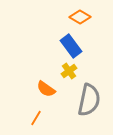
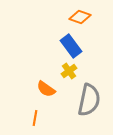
orange diamond: rotated 10 degrees counterclockwise
orange line: moved 1 px left; rotated 21 degrees counterclockwise
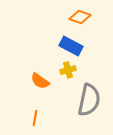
blue rectangle: rotated 25 degrees counterclockwise
yellow cross: moved 1 px left, 1 px up; rotated 21 degrees clockwise
orange semicircle: moved 6 px left, 8 px up
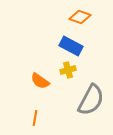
gray semicircle: moved 2 px right; rotated 16 degrees clockwise
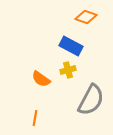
orange diamond: moved 6 px right
orange semicircle: moved 1 px right, 2 px up
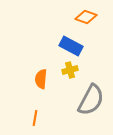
yellow cross: moved 2 px right
orange semicircle: rotated 60 degrees clockwise
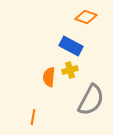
orange semicircle: moved 8 px right, 2 px up
orange line: moved 2 px left, 1 px up
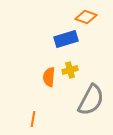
blue rectangle: moved 5 px left, 7 px up; rotated 45 degrees counterclockwise
orange line: moved 2 px down
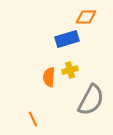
orange diamond: rotated 20 degrees counterclockwise
blue rectangle: moved 1 px right
orange line: rotated 35 degrees counterclockwise
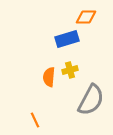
orange line: moved 2 px right, 1 px down
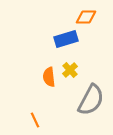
blue rectangle: moved 1 px left
yellow cross: rotated 28 degrees counterclockwise
orange semicircle: rotated 12 degrees counterclockwise
